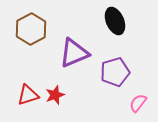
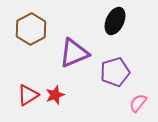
black ellipse: rotated 48 degrees clockwise
red triangle: rotated 15 degrees counterclockwise
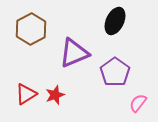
purple pentagon: rotated 20 degrees counterclockwise
red triangle: moved 2 px left, 1 px up
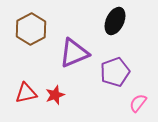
purple pentagon: rotated 16 degrees clockwise
red triangle: moved 1 px up; rotated 20 degrees clockwise
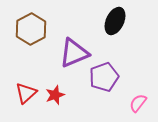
purple pentagon: moved 11 px left, 5 px down
red triangle: rotated 30 degrees counterclockwise
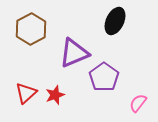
purple pentagon: rotated 16 degrees counterclockwise
